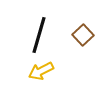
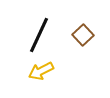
black line: rotated 9 degrees clockwise
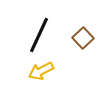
brown square: moved 3 px down
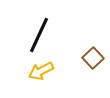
brown square: moved 10 px right, 20 px down
